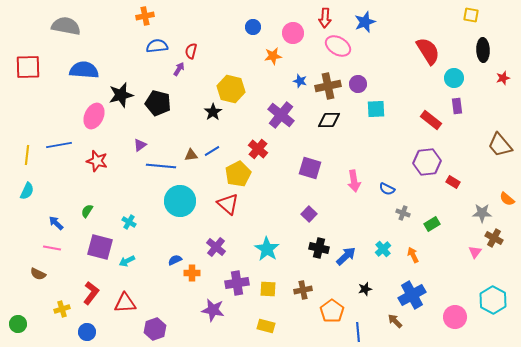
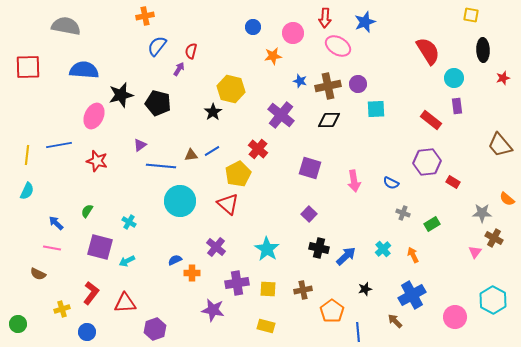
blue semicircle at (157, 46): rotated 45 degrees counterclockwise
blue semicircle at (387, 189): moved 4 px right, 6 px up
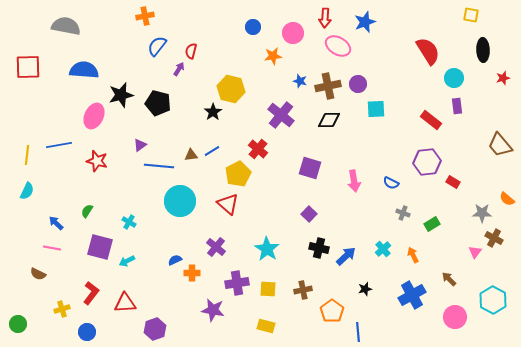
blue line at (161, 166): moved 2 px left
brown arrow at (395, 321): moved 54 px right, 42 px up
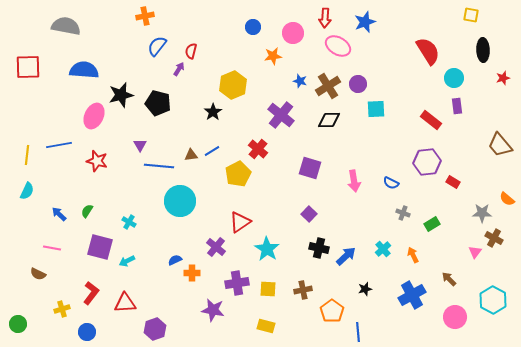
brown cross at (328, 86): rotated 20 degrees counterclockwise
yellow hexagon at (231, 89): moved 2 px right, 4 px up; rotated 24 degrees clockwise
purple triangle at (140, 145): rotated 24 degrees counterclockwise
red triangle at (228, 204): moved 12 px right, 18 px down; rotated 45 degrees clockwise
blue arrow at (56, 223): moved 3 px right, 9 px up
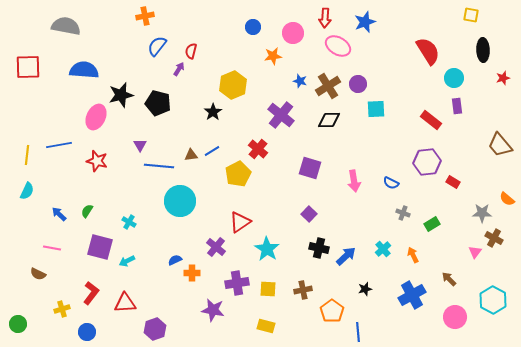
pink ellipse at (94, 116): moved 2 px right, 1 px down
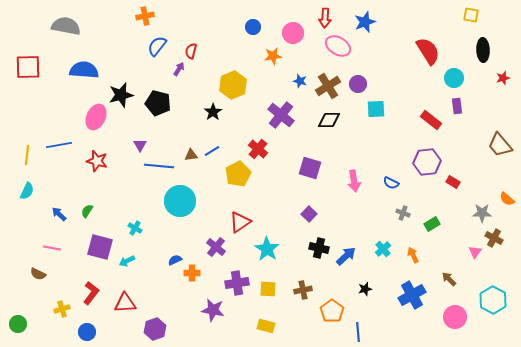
cyan cross at (129, 222): moved 6 px right, 6 px down
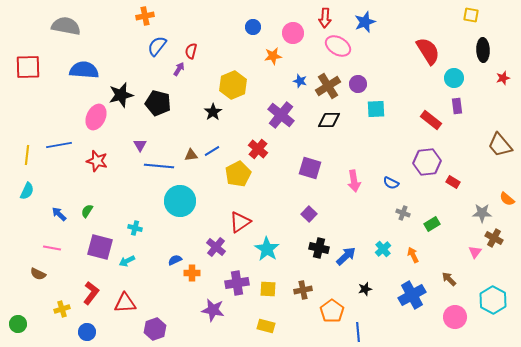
cyan cross at (135, 228): rotated 16 degrees counterclockwise
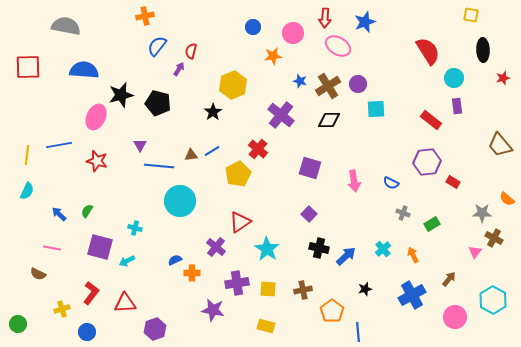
brown arrow at (449, 279): rotated 84 degrees clockwise
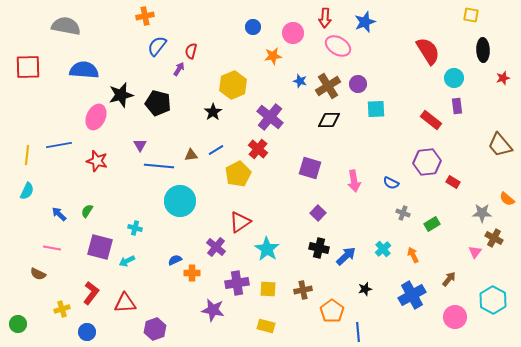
purple cross at (281, 115): moved 11 px left, 2 px down
blue line at (212, 151): moved 4 px right, 1 px up
purple square at (309, 214): moved 9 px right, 1 px up
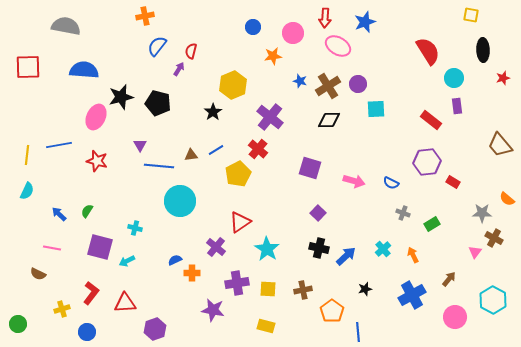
black star at (121, 95): moved 2 px down
pink arrow at (354, 181): rotated 65 degrees counterclockwise
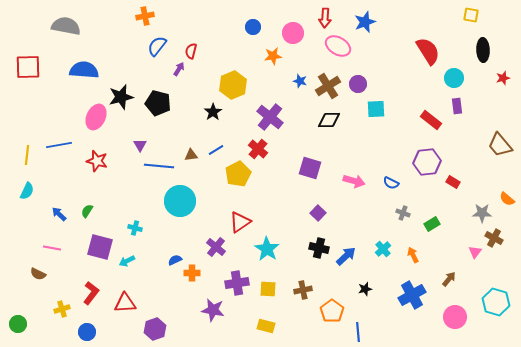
cyan hexagon at (493, 300): moved 3 px right, 2 px down; rotated 12 degrees counterclockwise
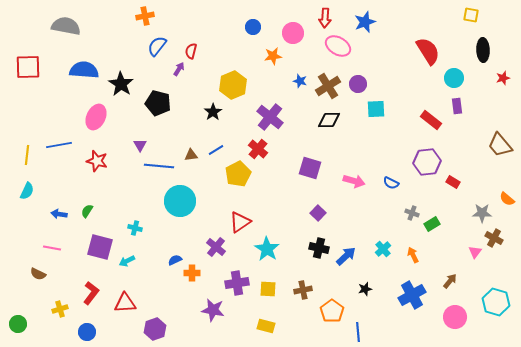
black star at (121, 97): moved 13 px up; rotated 25 degrees counterclockwise
gray cross at (403, 213): moved 9 px right
blue arrow at (59, 214): rotated 35 degrees counterclockwise
brown arrow at (449, 279): moved 1 px right, 2 px down
yellow cross at (62, 309): moved 2 px left
